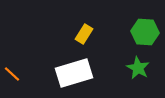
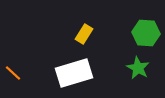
green hexagon: moved 1 px right, 1 px down
orange line: moved 1 px right, 1 px up
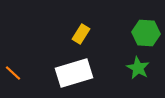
yellow rectangle: moved 3 px left
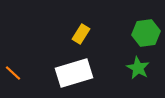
green hexagon: rotated 12 degrees counterclockwise
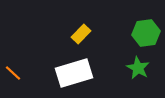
yellow rectangle: rotated 12 degrees clockwise
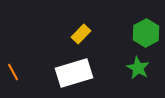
green hexagon: rotated 20 degrees counterclockwise
orange line: moved 1 px up; rotated 18 degrees clockwise
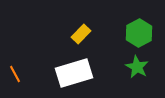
green hexagon: moved 7 px left
green star: moved 1 px left, 1 px up
orange line: moved 2 px right, 2 px down
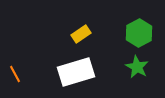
yellow rectangle: rotated 12 degrees clockwise
white rectangle: moved 2 px right, 1 px up
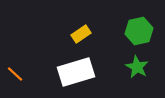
green hexagon: moved 2 px up; rotated 16 degrees clockwise
orange line: rotated 18 degrees counterclockwise
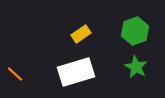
green hexagon: moved 4 px left; rotated 8 degrees counterclockwise
green star: moved 1 px left
